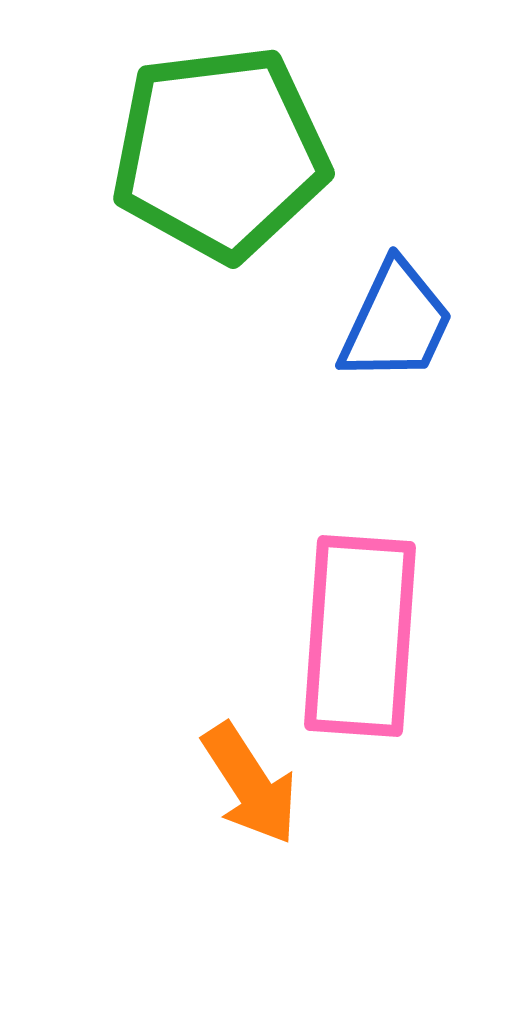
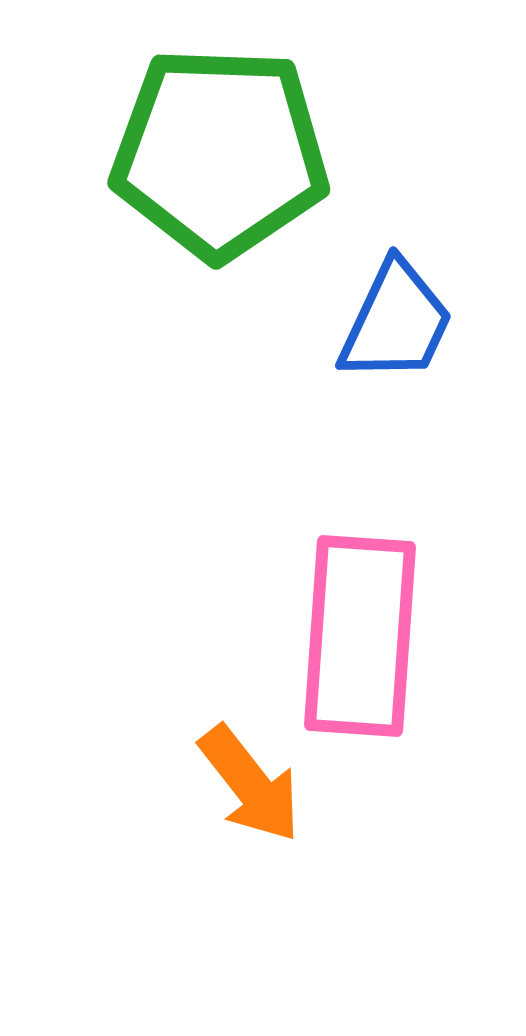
green pentagon: rotated 9 degrees clockwise
orange arrow: rotated 5 degrees counterclockwise
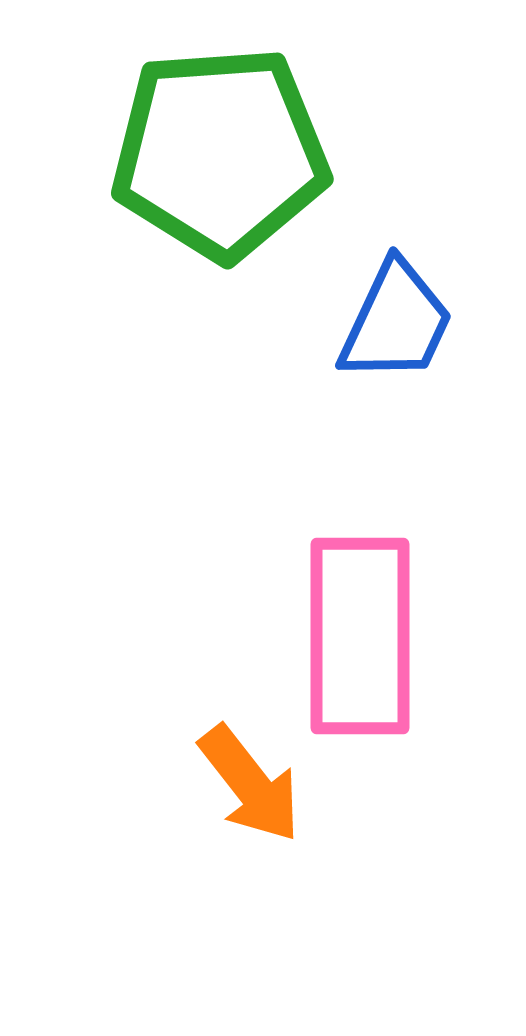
green pentagon: rotated 6 degrees counterclockwise
pink rectangle: rotated 4 degrees counterclockwise
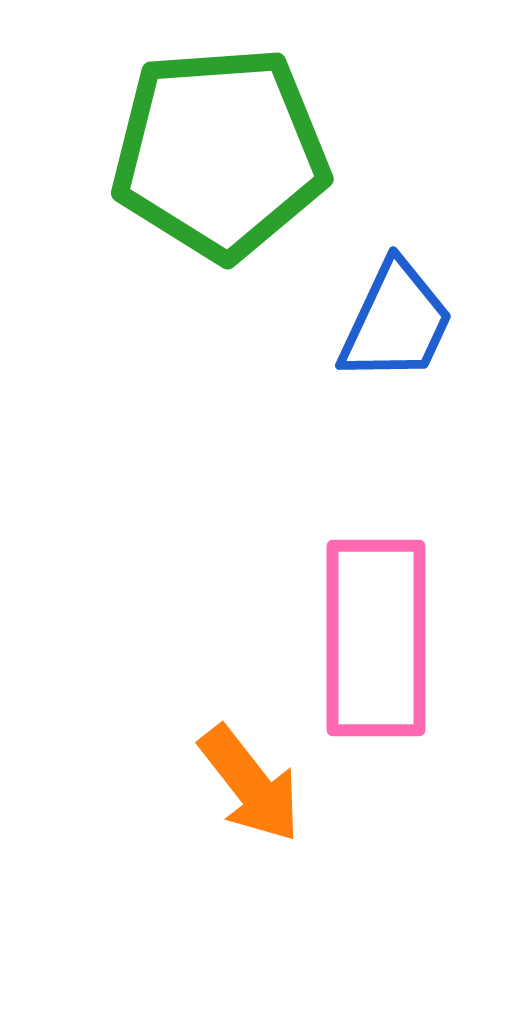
pink rectangle: moved 16 px right, 2 px down
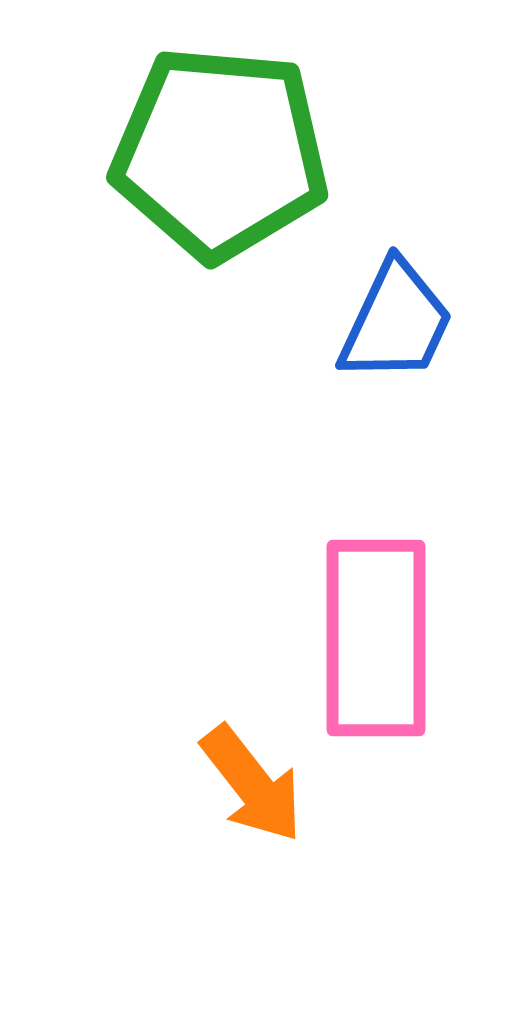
green pentagon: rotated 9 degrees clockwise
orange arrow: moved 2 px right
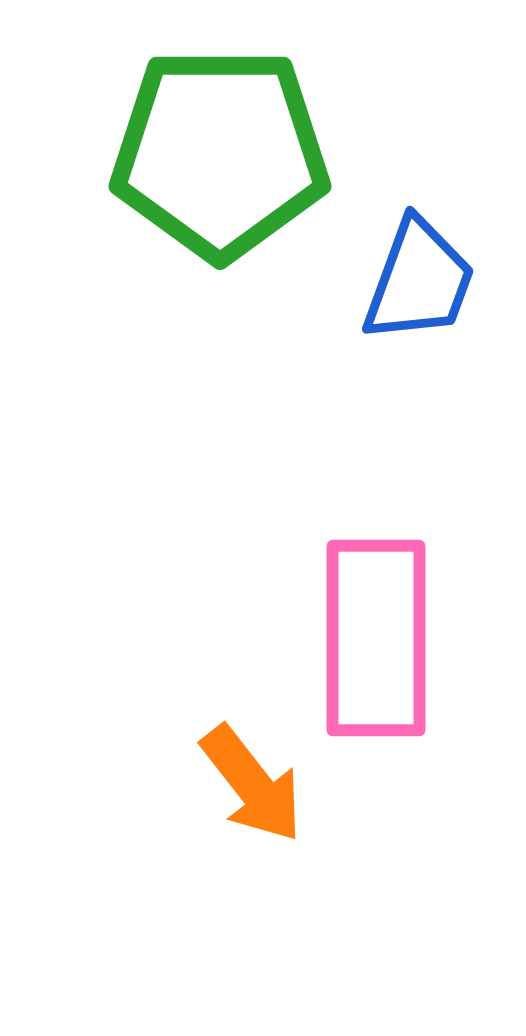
green pentagon: rotated 5 degrees counterclockwise
blue trapezoid: moved 23 px right, 41 px up; rotated 5 degrees counterclockwise
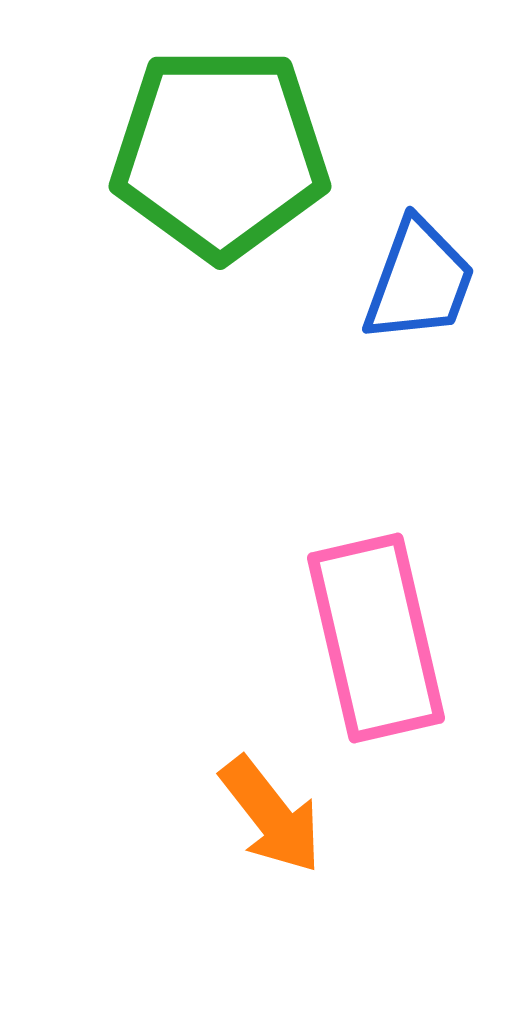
pink rectangle: rotated 13 degrees counterclockwise
orange arrow: moved 19 px right, 31 px down
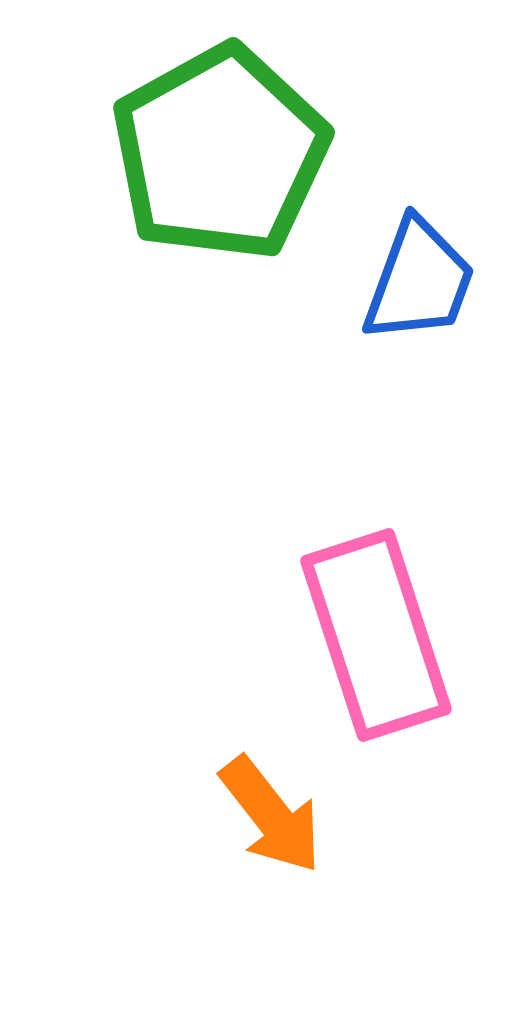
green pentagon: rotated 29 degrees counterclockwise
pink rectangle: moved 3 px up; rotated 5 degrees counterclockwise
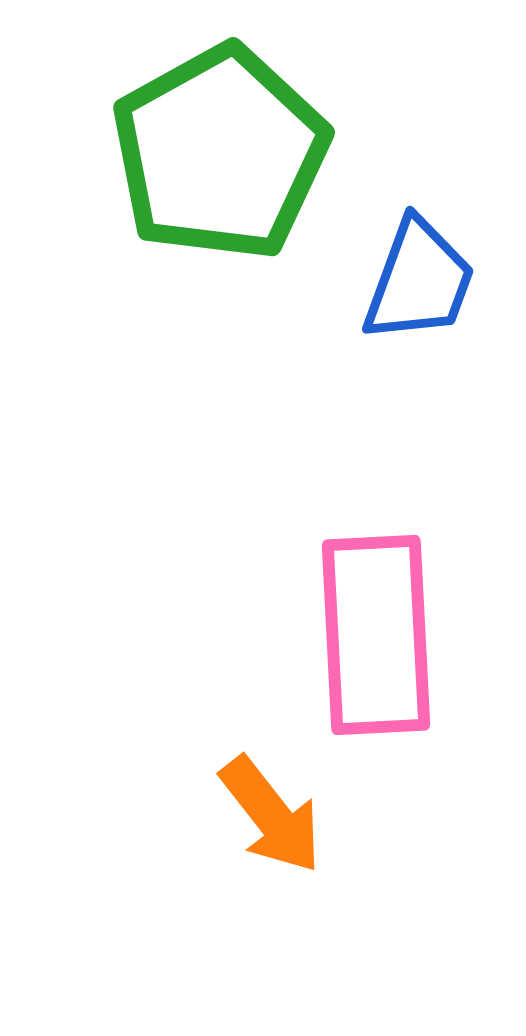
pink rectangle: rotated 15 degrees clockwise
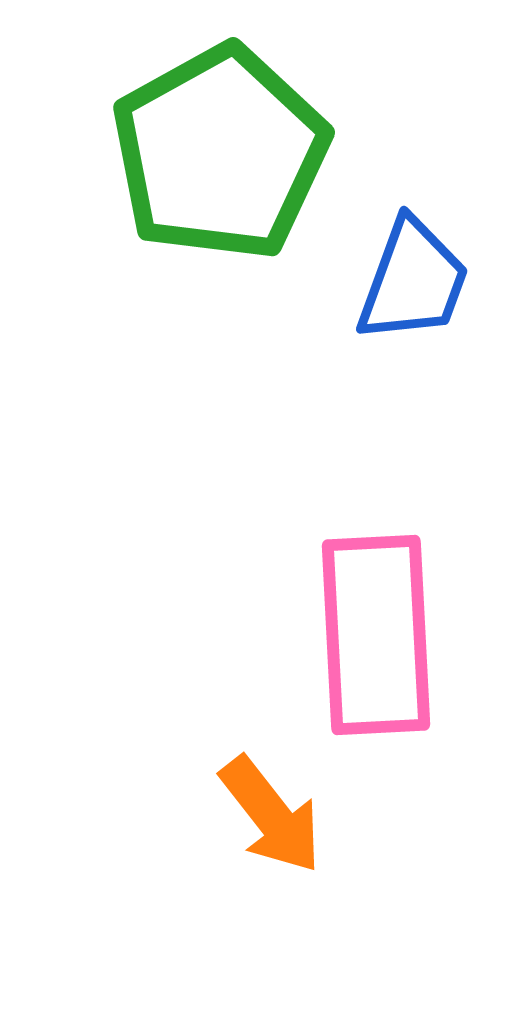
blue trapezoid: moved 6 px left
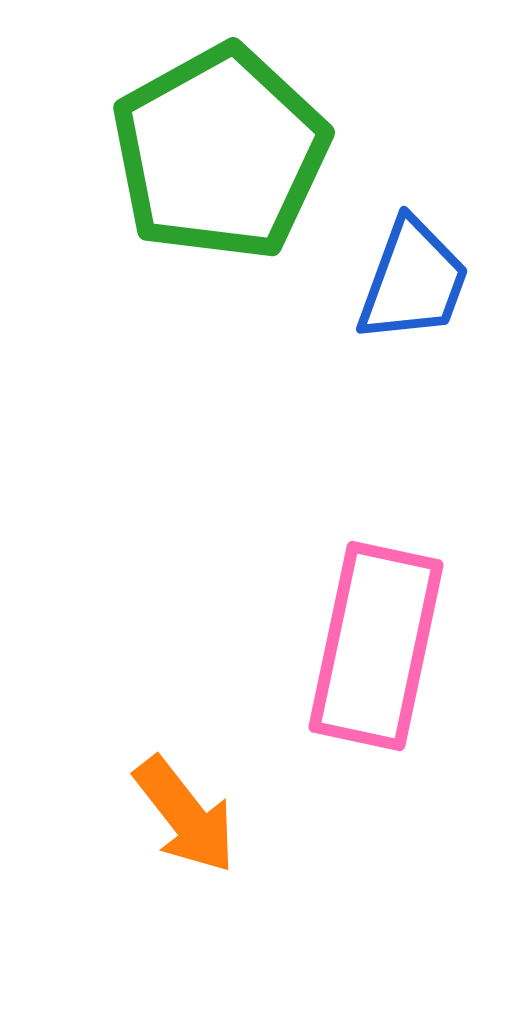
pink rectangle: moved 11 px down; rotated 15 degrees clockwise
orange arrow: moved 86 px left
